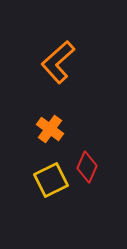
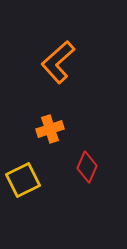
orange cross: rotated 36 degrees clockwise
yellow square: moved 28 px left
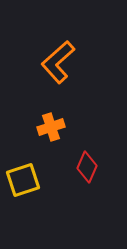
orange cross: moved 1 px right, 2 px up
yellow square: rotated 8 degrees clockwise
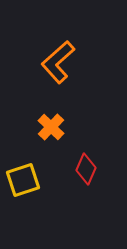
orange cross: rotated 28 degrees counterclockwise
red diamond: moved 1 px left, 2 px down
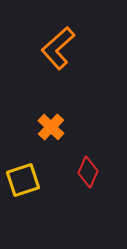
orange L-shape: moved 14 px up
red diamond: moved 2 px right, 3 px down
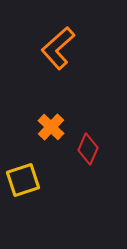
red diamond: moved 23 px up
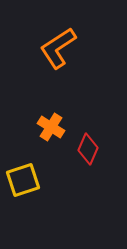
orange L-shape: rotated 9 degrees clockwise
orange cross: rotated 12 degrees counterclockwise
